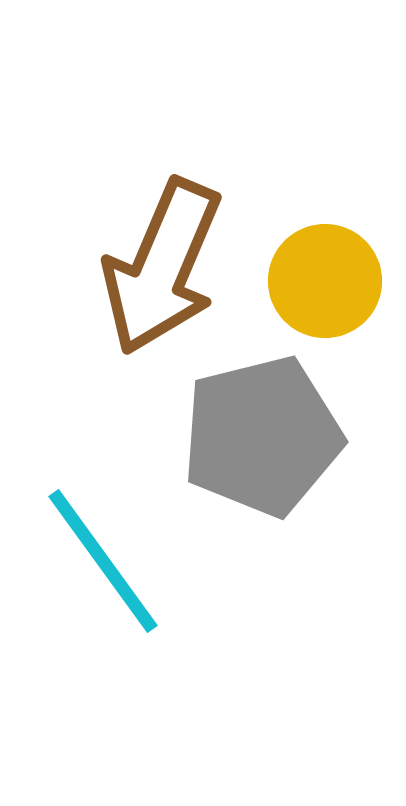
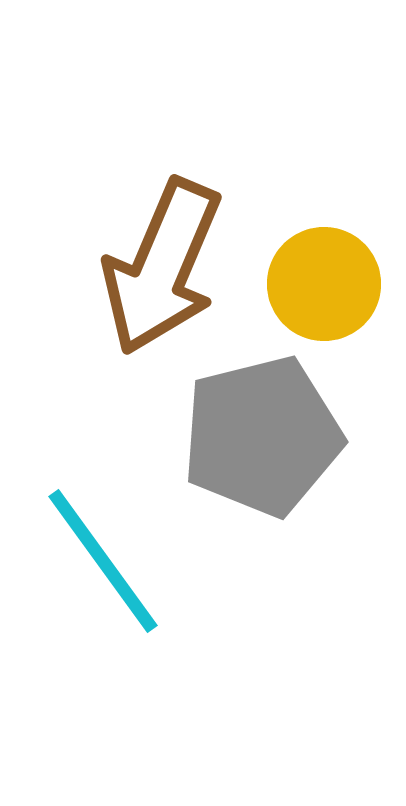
yellow circle: moved 1 px left, 3 px down
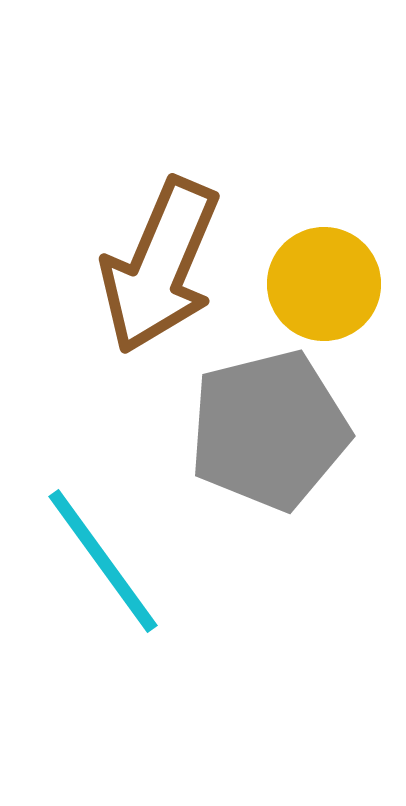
brown arrow: moved 2 px left, 1 px up
gray pentagon: moved 7 px right, 6 px up
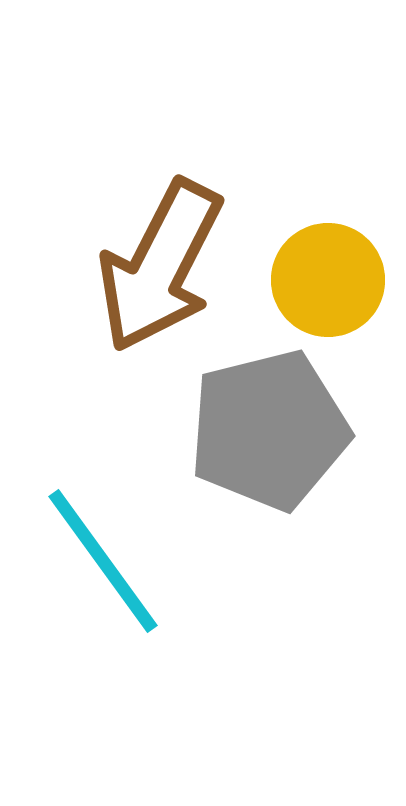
brown arrow: rotated 4 degrees clockwise
yellow circle: moved 4 px right, 4 px up
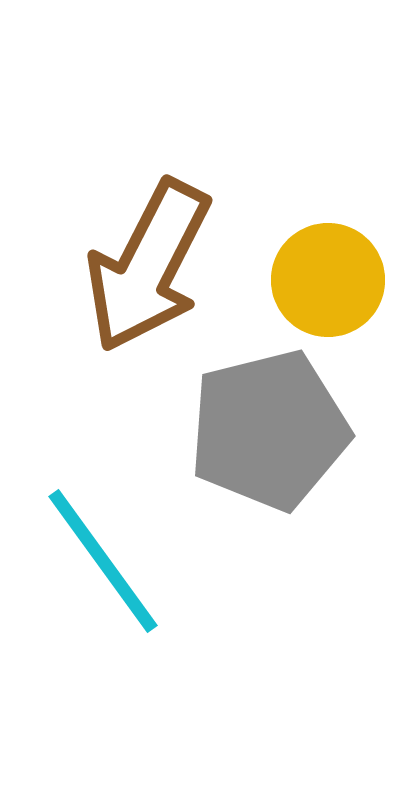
brown arrow: moved 12 px left
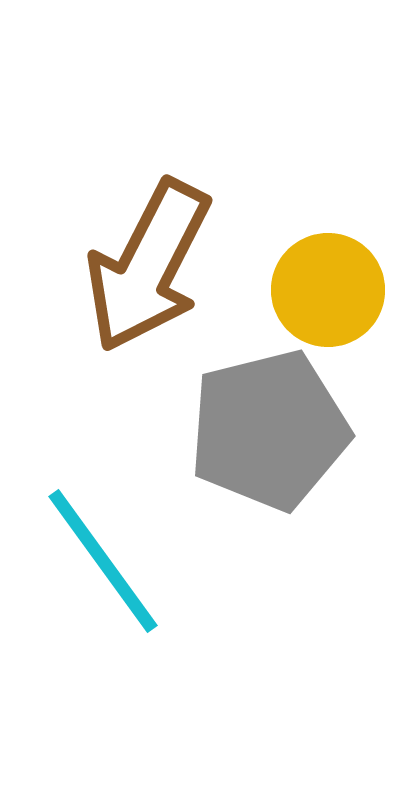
yellow circle: moved 10 px down
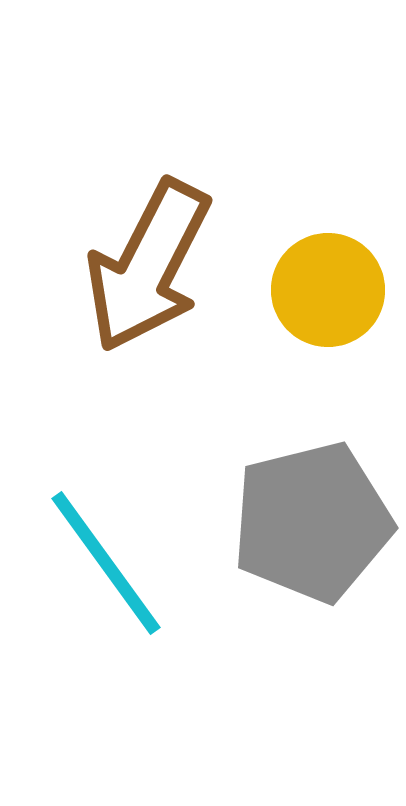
gray pentagon: moved 43 px right, 92 px down
cyan line: moved 3 px right, 2 px down
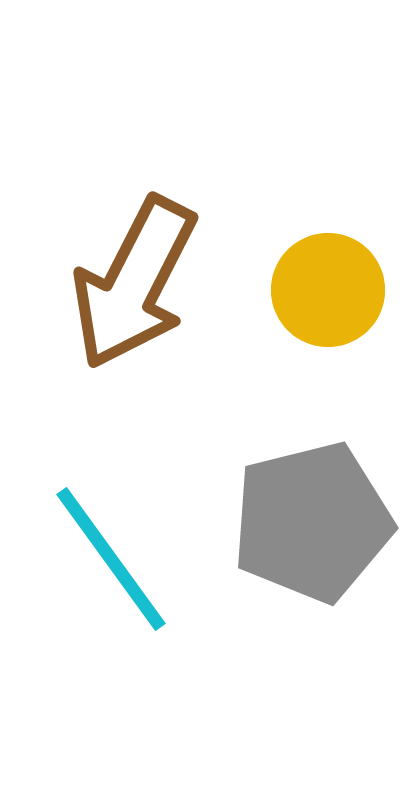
brown arrow: moved 14 px left, 17 px down
cyan line: moved 5 px right, 4 px up
